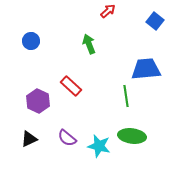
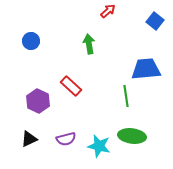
green arrow: rotated 12 degrees clockwise
purple semicircle: moved 1 px left, 1 px down; rotated 54 degrees counterclockwise
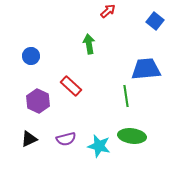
blue circle: moved 15 px down
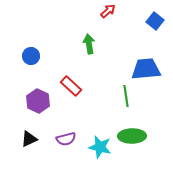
green ellipse: rotated 8 degrees counterclockwise
cyan star: moved 1 px right, 1 px down
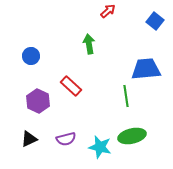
green ellipse: rotated 12 degrees counterclockwise
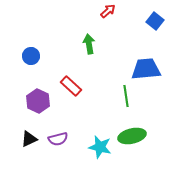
purple semicircle: moved 8 px left
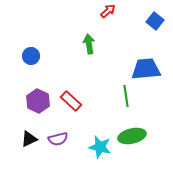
red rectangle: moved 15 px down
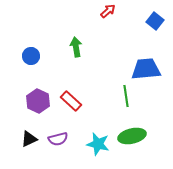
green arrow: moved 13 px left, 3 px down
cyan star: moved 2 px left, 3 px up
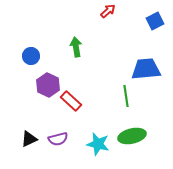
blue square: rotated 24 degrees clockwise
purple hexagon: moved 10 px right, 16 px up
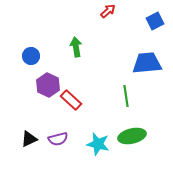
blue trapezoid: moved 1 px right, 6 px up
red rectangle: moved 1 px up
